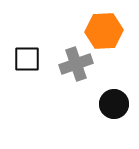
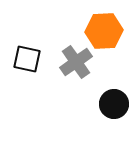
black square: rotated 12 degrees clockwise
gray cross: moved 2 px up; rotated 16 degrees counterclockwise
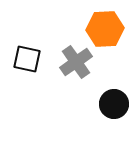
orange hexagon: moved 1 px right, 2 px up
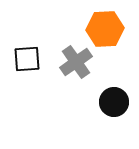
black square: rotated 16 degrees counterclockwise
black circle: moved 2 px up
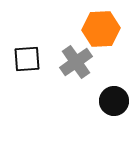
orange hexagon: moved 4 px left
black circle: moved 1 px up
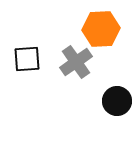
black circle: moved 3 px right
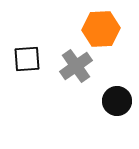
gray cross: moved 4 px down
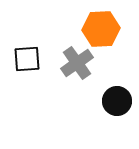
gray cross: moved 1 px right, 3 px up
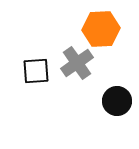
black square: moved 9 px right, 12 px down
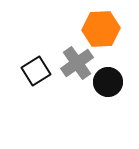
black square: rotated 28 degrees counterclockwise
black circle: moved 9 px left, 19 px up
